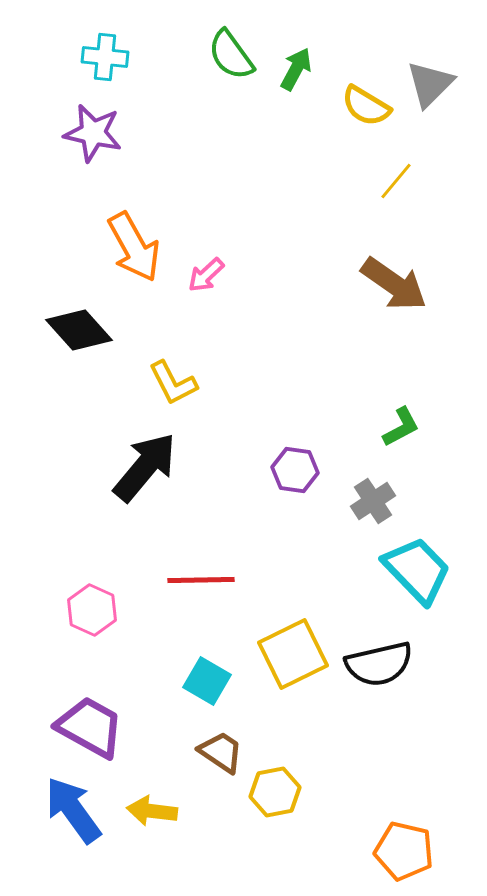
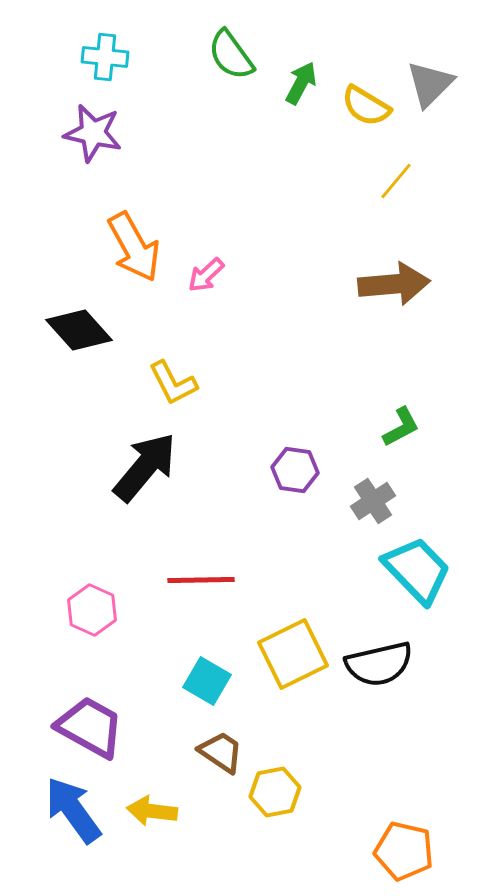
green arrow: moved 5 px right, 14 px down
brown arrow: rotated 40 degrees counterclockwise
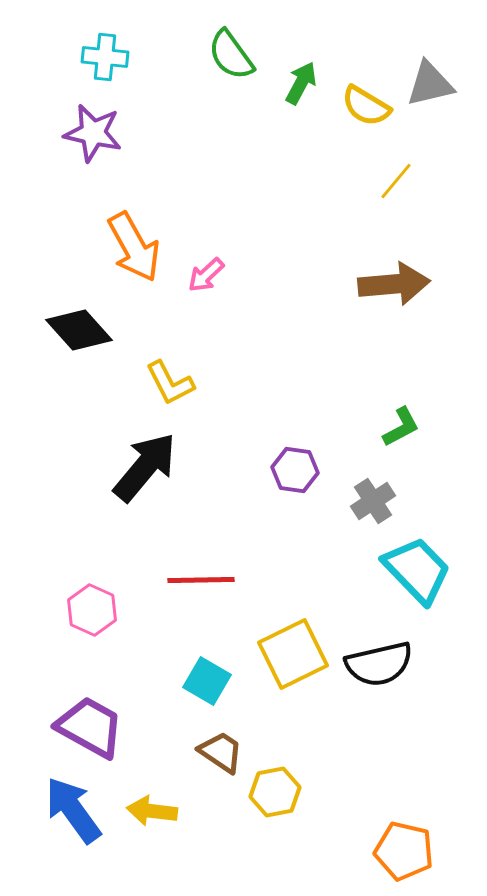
gray triangle: rotated 32 degrees clockwise
yellow L-shape: moved 3 px left
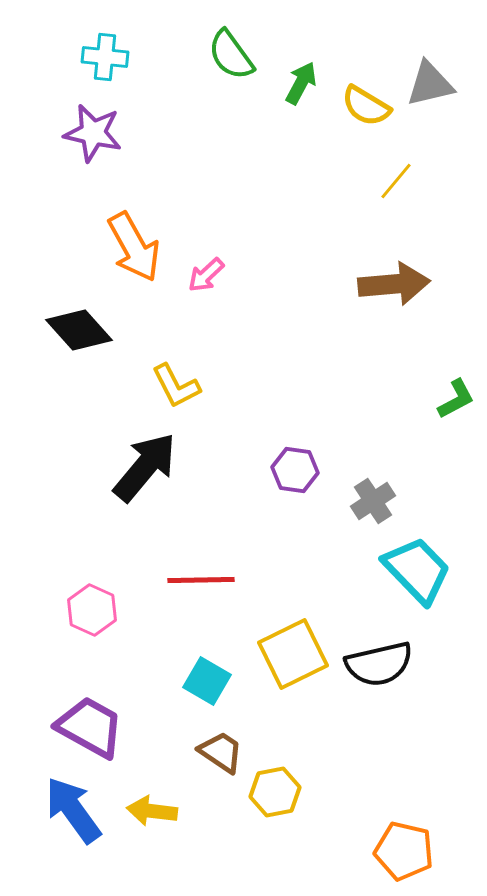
yellow L-shape: moved 6 px right, 3 px down
green L-shape: moved 55 px right, 28 px up
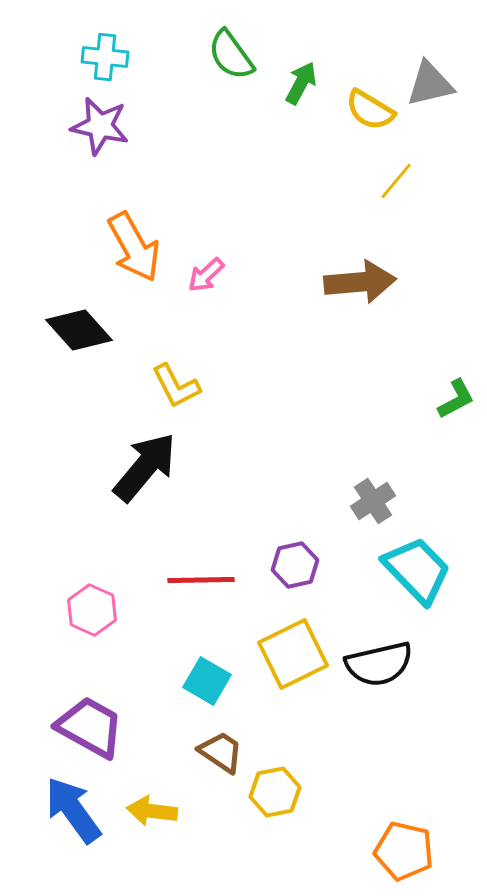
yellow semicircle: moved 4 px right, 4 px down
purple star: moved 7 px right, 7 px up
brown arrow: moved 34 px left, 2 px up
purple hexagon: moved 95 px down; rotated 21 degrees counterclockwise
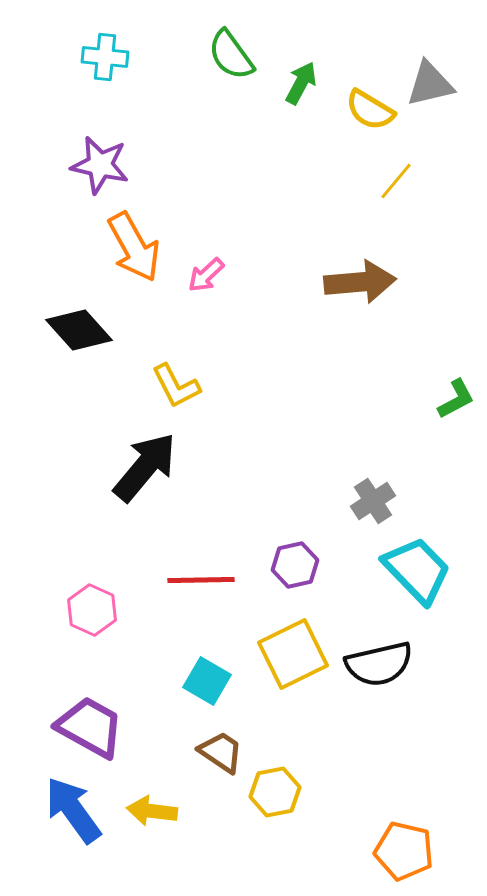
purple star: moved 39 px down
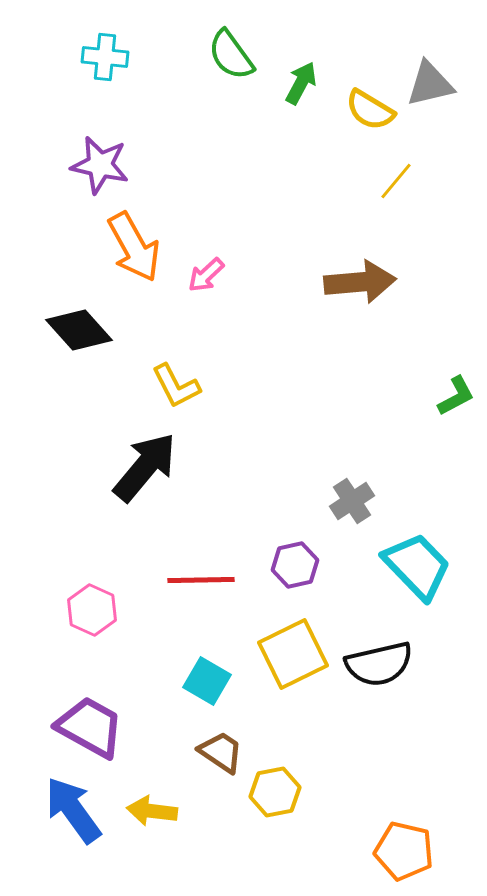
green L-shape: moved 3 px up
gray cross: moved 21 px left
cyan trapezoid: moved 4 px up
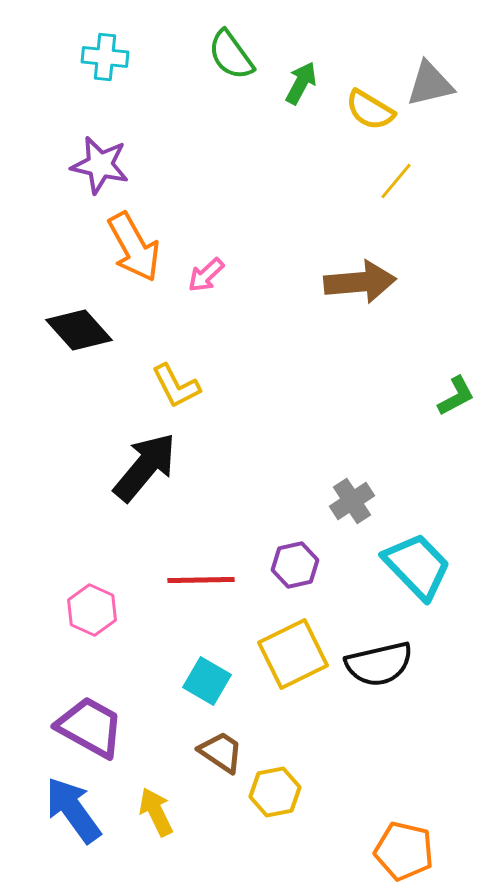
yellow arrow: moved 4 px right, 1 px down; rotated 57 degrees clockwise
